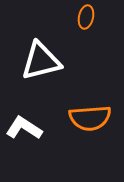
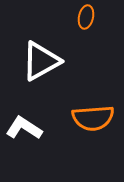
white triangle: rotated 15 degrees counterclockwise
orange semicircle: moved 3 px right
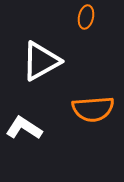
orange semicircle: moved 9 px up
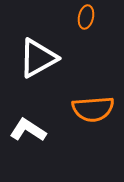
white triangle: moved 3 px left, 3 px up
white L-shape: moved 4 px right, 2 px down
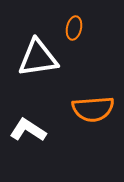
orange ellipse: moved 12 px left, 11 px down
white triangle: rotated 21 degrees clockwise
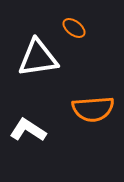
orange ellipse: rotated 65 degrees counterclockwise
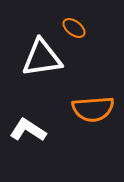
white triangle: moved 4 px right
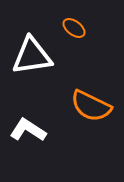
white triangle: moved 10 px left, 2 px up
orange semicircle: moved 2 px left, 3 px up; rotated 30 degrees clockwise
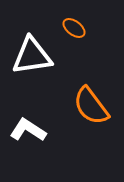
orange semicircle: rotated 27 degrees clockwise
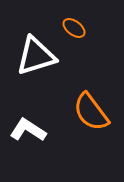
white triangle: moved 4 px right; rotated 9 degrees counterclockwise
orange semicircle: moved 6 px down
